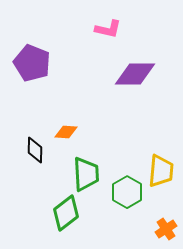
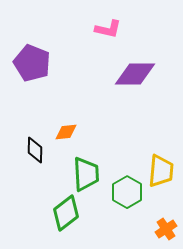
orange diamond: rotated 10 degrees counterclockwise
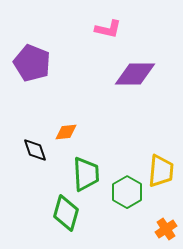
black diamond: rotated 20 degrees counterclockwise
green diamond: rotated 36 degrees counterclockwise
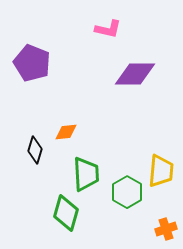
black diamond: rotated 36 degrees clockwise
orange cross: rotated 15 degrees clockwise
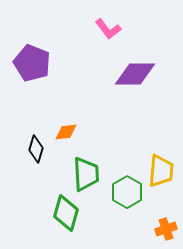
pink L-shape: rotated 40 degrees clockwise
black diamond: moved 1 px right, 1 px up
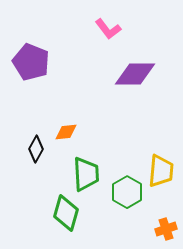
purple pentagon: moved 1 px left, 1 px up
black diamond: rotated 12 degrees clockwise
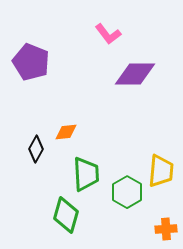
pink L-shape: moved 5 px down
green diamond: moved 2 px down
orange cross: rotated 15 degrees clockwise
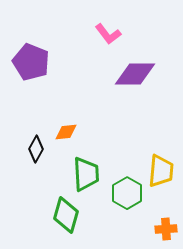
green hexagon: moved 1 px down
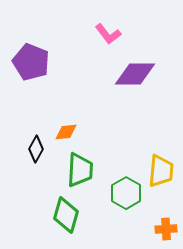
green trapezoid: moved 6 px left, 4 px up; rotated 6 degrees clockwise
green hexagon: moved 1 px left
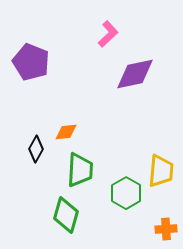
pink L-shape: rotated 96 degrees counterclockwise
purple diamond: rotated 12 degrees counterclockwise
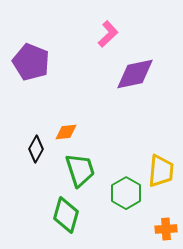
green trapezoid: rotated 21 degrees counterclockwise
